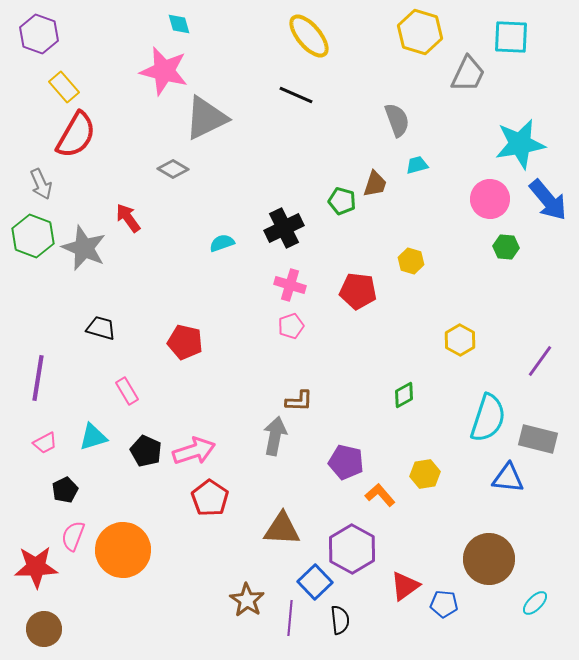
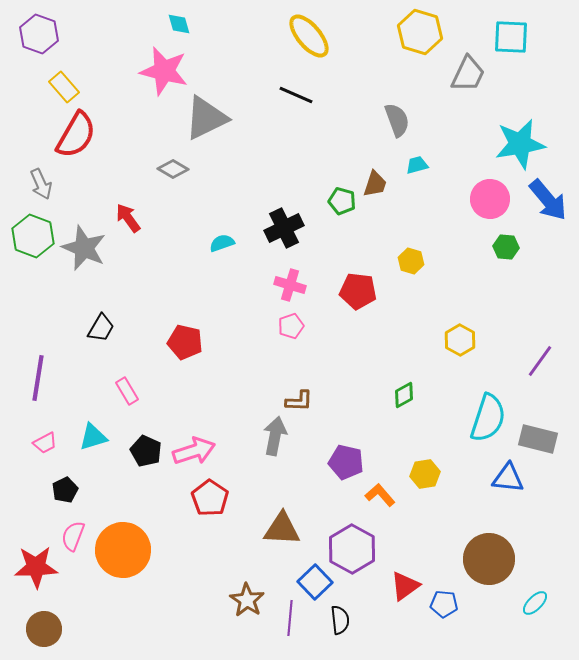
black trapezoid at (101, 328): rotated 104 degrees clockwise
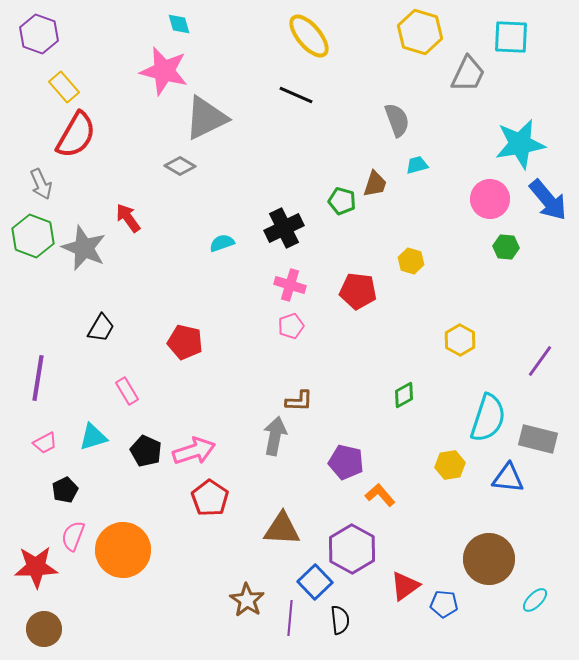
gray diamond at (173, 169): moved 7 px right, 3 px up
yellow hexagon at (425, 474): moved 25 px right, 9 px up
cyan ellipse at (535, 603): moved 3 px up
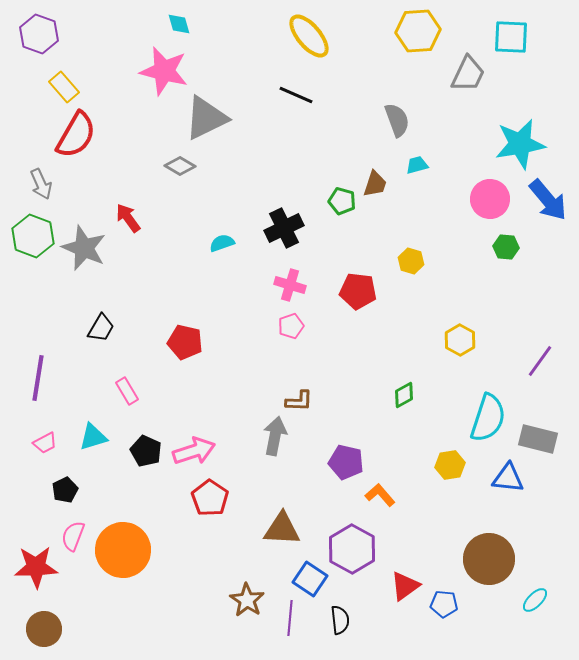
yellow hexagon at (420, 32): moved 2 px left, 1 px up; rotated 21 degrees counterclockwise
blue square at (315, 582): moved 5 px left, 3 px up; rotated 12 degrees counterclockwise
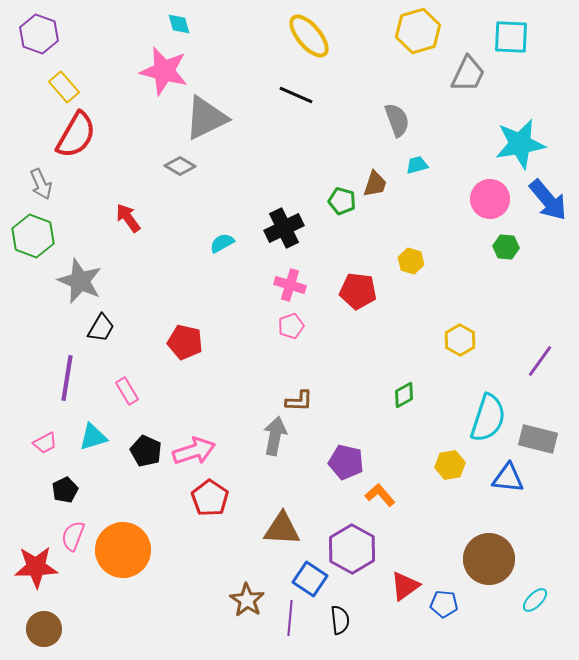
yellow hexagon at (418, 31): rotated 12 degrees counterclockwise
cyan semicircle at (222, 243): rotated 10 degrees counterclockwise
gray star at (84, 248): moved 4 px left, 33 px down
purple line at (38, 378): moved 29 px right
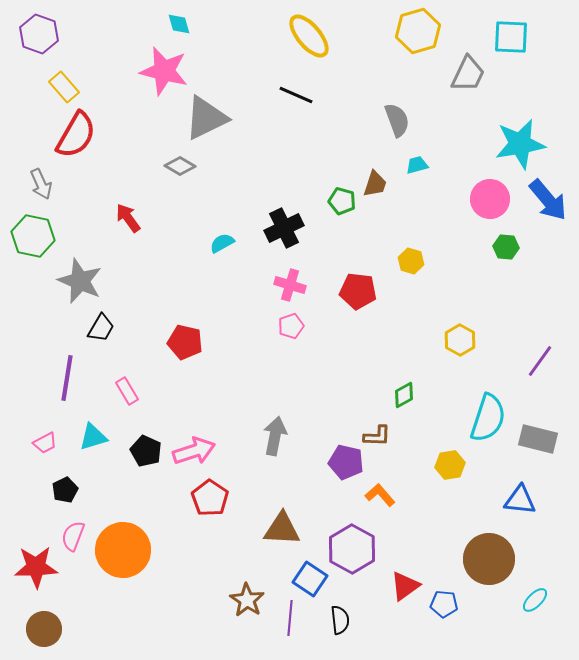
green hexagon at (33, 236): rotated 9 degrees counterclockwise
brown L-shape at (299, 401): moved 78 px right, 35 px down
blue triangle at (508, 478): moved 12 px right, 22 px down
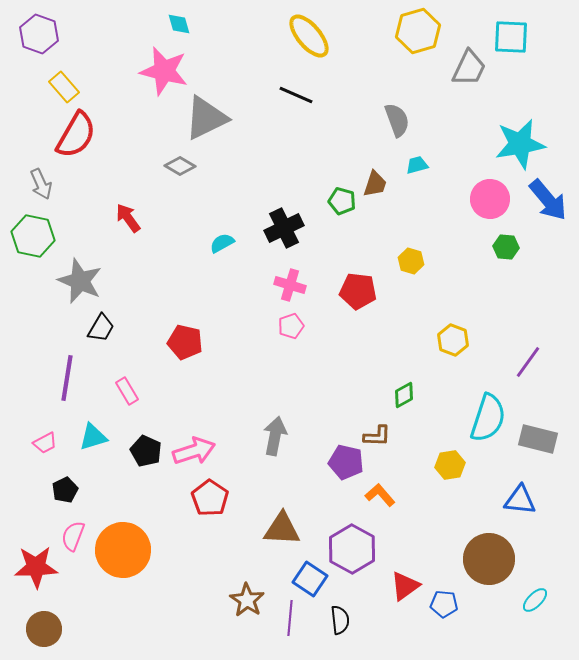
gray trapezoid at (468, 74): moved 1 px right, 6 px up
yellow hexagon at (460, 340): moved 7 px left; rotated 8 degrees counterclockwise
purple line at (540, 361): moved 12 px left, 1 px down
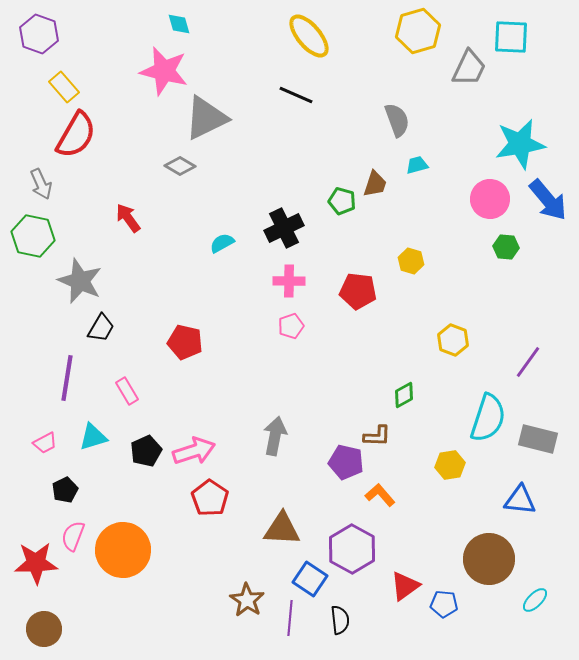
pink cross at (290, 285): moved 1 px left, 4 px up; rotated 16 degrees counterclockwise
black pentagon at (146, 451): rotated 24 degrees clockwise
red star at (36, 567): moved 4 px up
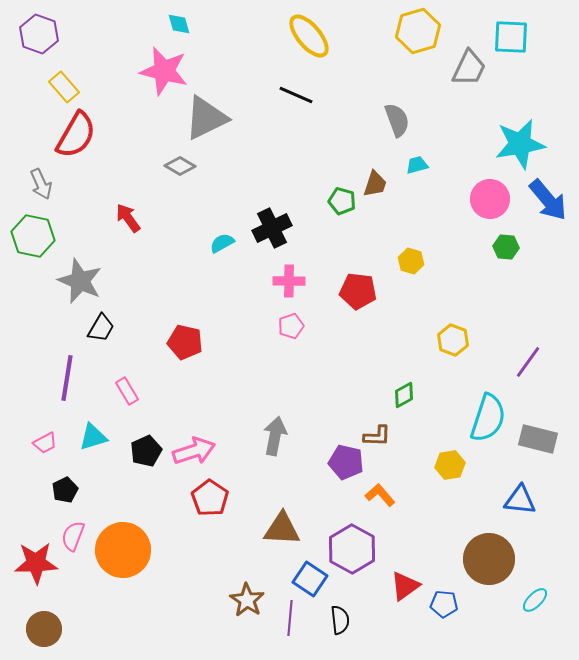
black cross at (284, 228): moved 12 px left
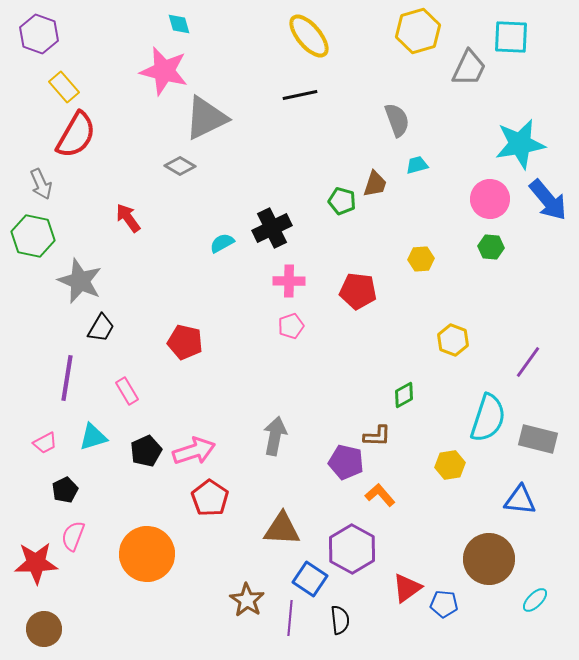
black line at (296, 95): moved 4 px right; rotated 36 degrees counterclockwise
green hexagon at (506, 247): moved 15 px left
yellow hexagon at (411, 261): moved 10 px right, 2 px up; rotated 20 degrees counterclockwise
orange circle at (123, 550): moved 24 px right, 4 px down
red triangle at (405, 586): moved 2 px right, 2 px down
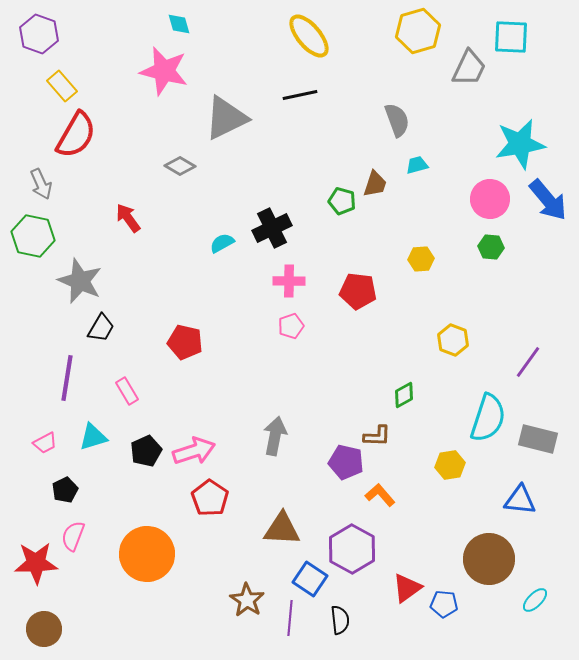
yellow rectangle at (64, 87): moved 2 px left, 1 px up
gray triangle at (206, 118): moved 20 px right
